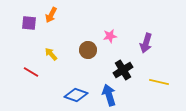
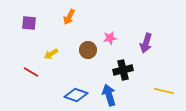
orange arrow: moved 18 px right, 2 px down
pink star: moved 2 px down
yellow arrow: rotated 80 degrees counterclockwise
black cross: rotated 18 degrees clockwise
yellow line: moved 5 px right, 9 px down
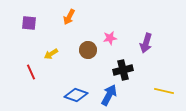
red line: rotated 35 degrees clockwise
blue arrow: rotated 45 degrees clockwise
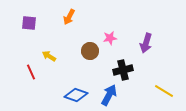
brown circle: moved 2 px right, 1 px down
yellow arrow: moved 2 px left, 2 px down; rotated 64 degrees clockwise
yellow line: rotated 18 degrees clockwise
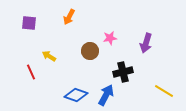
black cross: moved 2 px down
blue arrow: moved 3 px left
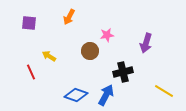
pink star: moved 3 px left, 3 px up
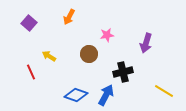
purple square: rotated 35 degrees clockwise
brown circle: moved 1 px left, 3 px down
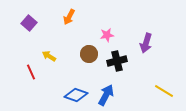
black cross: moved 6 px left, 11 px up
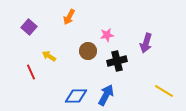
purple square: moved 4 px down
brown circle: moved 1 px left, 3 px up
blue diamond: moved 1 px down; rotated 20 degrees counterclockwise
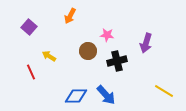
orange arrow: moved 1 px right, 1 px up
pink star: rotated 16 degrees clockwise
blue arrow: rotated 110 degrees clockwise
